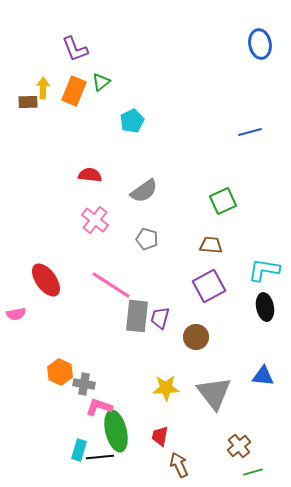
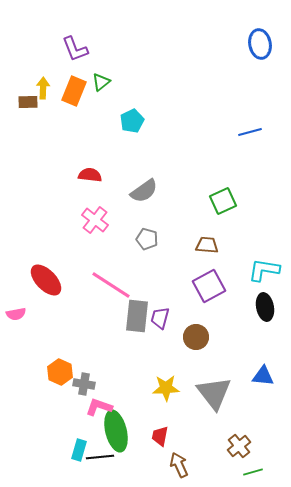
brown trapezoid: moved 4 px left
red ellipse: rotated 8 degrees counterclockwise
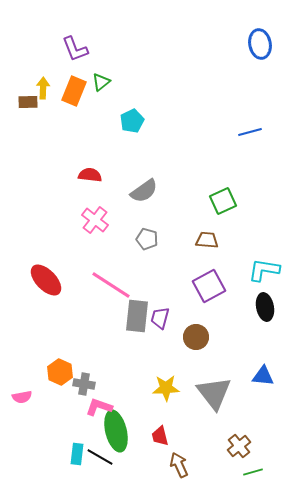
brown trapezoid: moved 5 px up
pink semicircle: moved 6 px right, 83 px down
red trapezoid: rotated 25 degrees counterclockwise
cyan rectangle: moved 2 px left, 4 px down; rotated 10 degrees counterclockwise
black line: rotated 36 degrees clockwise
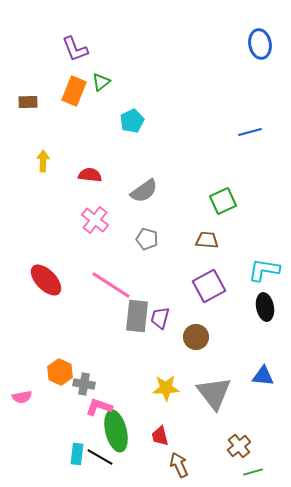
yellow arrow: moved 73 px down
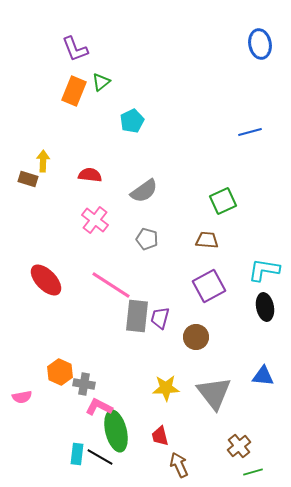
brown rectangle: moved 77 px down; rotated 18 degrees clockwise
pink L-shape: rotated 8 degrees clockwise
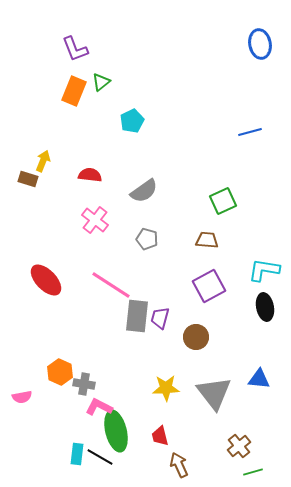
yellow arrow: rotated 20 degrees clockwise
blue triangle: moved 4 px left, 3 px down
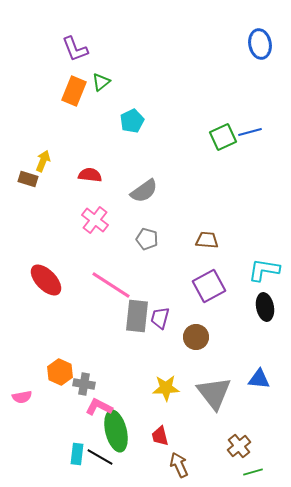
green square: moved 64 px up
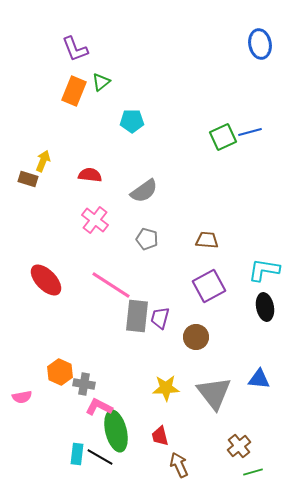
cyan pentagon: rotated 25 degrees clockwise
